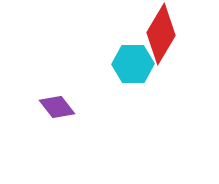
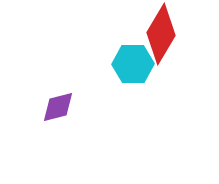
purple diamond: moved 1 px right; rotated 66 degrees counterclockwise
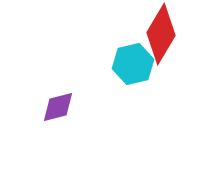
cyan hexagon: rotated 12 degrees counterclockwise
